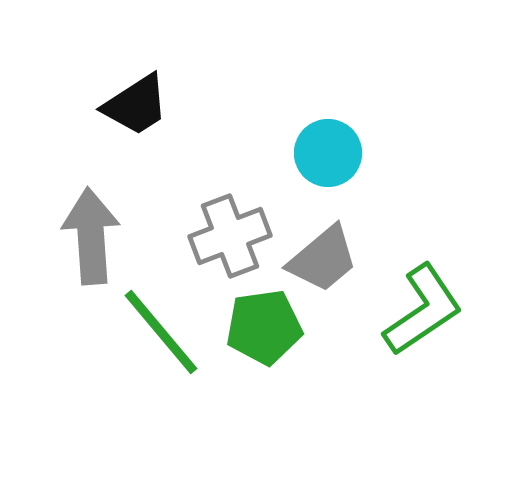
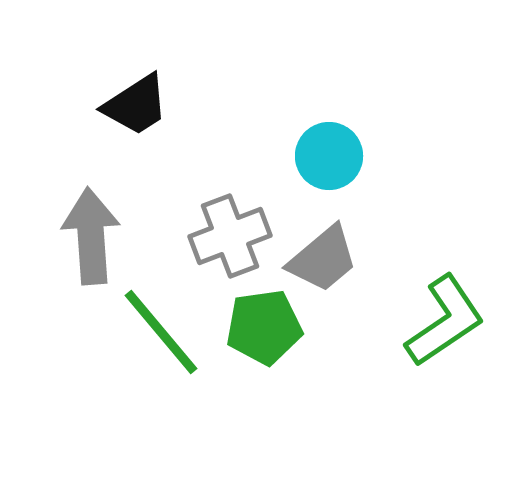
cyan circle: moved 1 px right, 3 px down
green L-shape: moved 22 px right, 11 px down
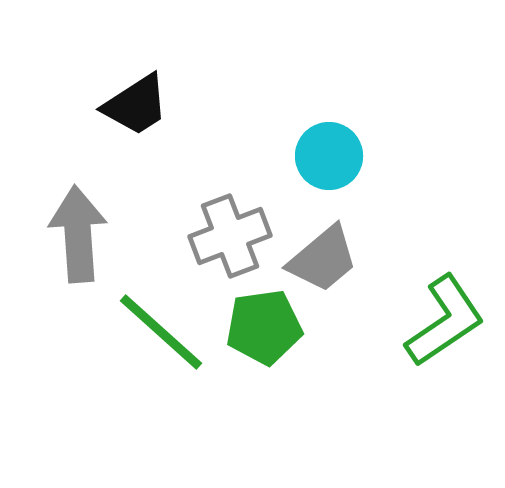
gray arrow: moved 13 px left, 2 px up
green line: rotated 8 degrees counterclockwise
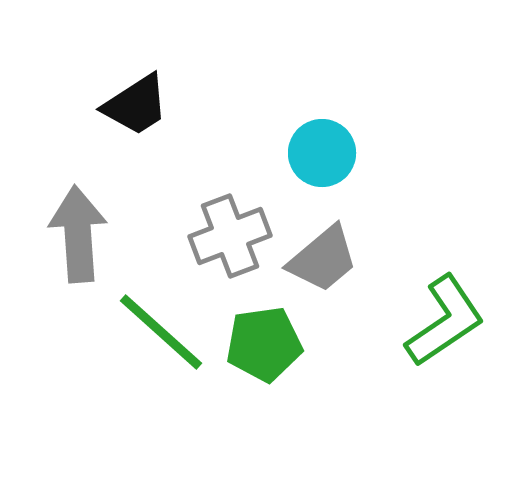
cyan circle: moved 7 px left, 3 px up
green pentagon: moved 17 px down
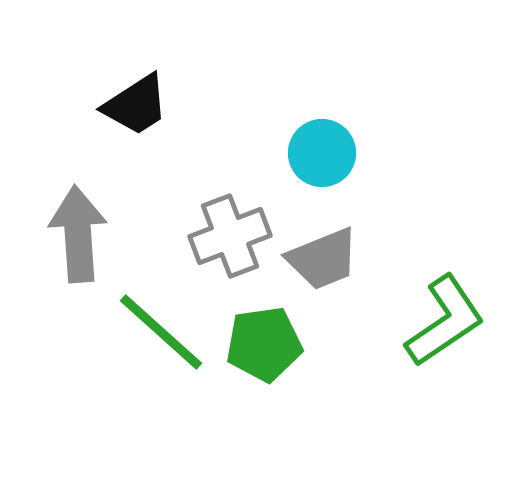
gray trapezoid: rotated 18 degrees clockwise
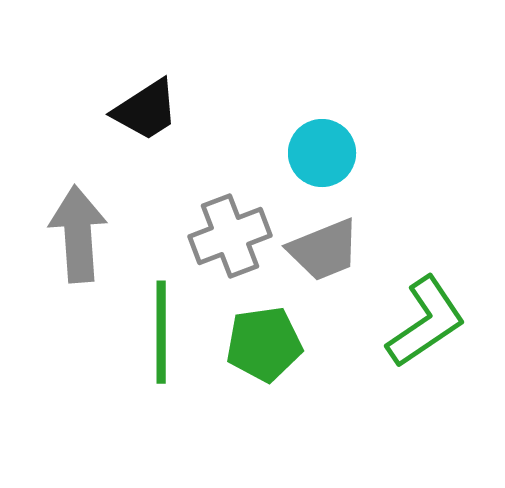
black trapezoid: moved 10 px right, 5 px down
gray trapezoid: moved 1 px right, 9 px up
green L-shape: moved 19 px left, 1 px down
green line: rotated 48 degrees clockwise
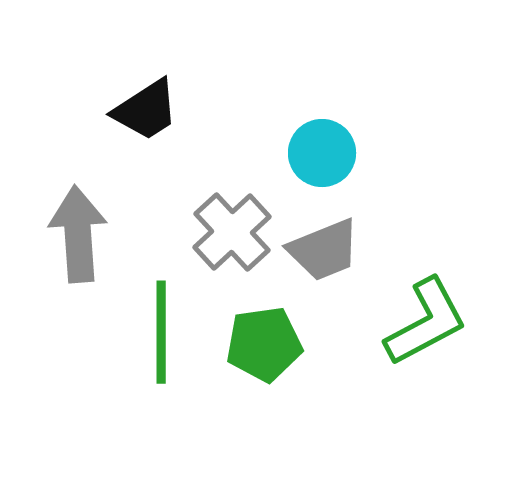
gray cross: moved 2 px right, 4 px up; rotated 22 degrees counterclockwise
green L-shape: rotated 6 degrees clockwise
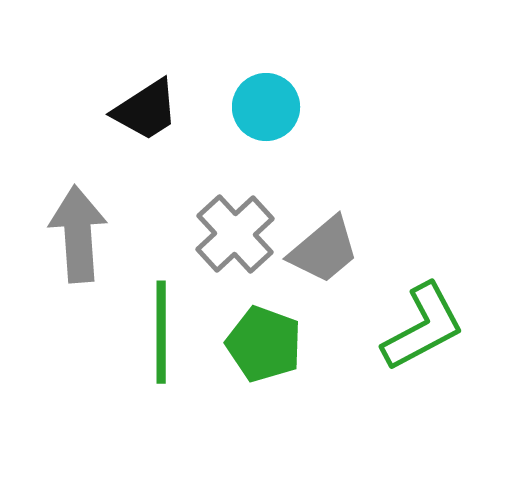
cyan circle: moved 56 px left, 46 px up
gray cross: moved 3 px right, 2 px down
gray trapezoid: rotated 18 degrees counterclockwise
green L-shape: moved 3 px left, 5 px down
green pentagon: rotated 28 degrees clockwise
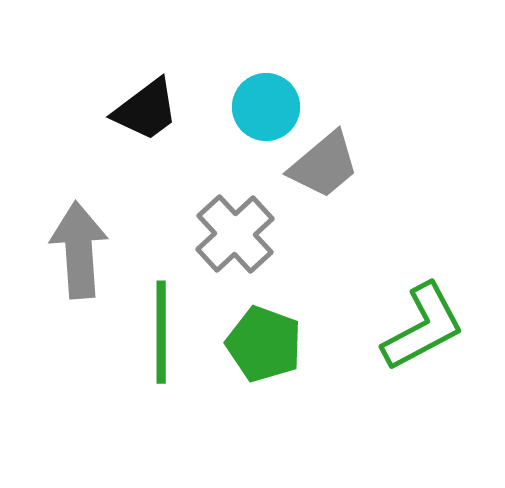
black trapezoid: rotated 4 degrees counterclockwise
gray arrow: moved 1 px right, 16 px down
gray trapezoid: moved 85 px up
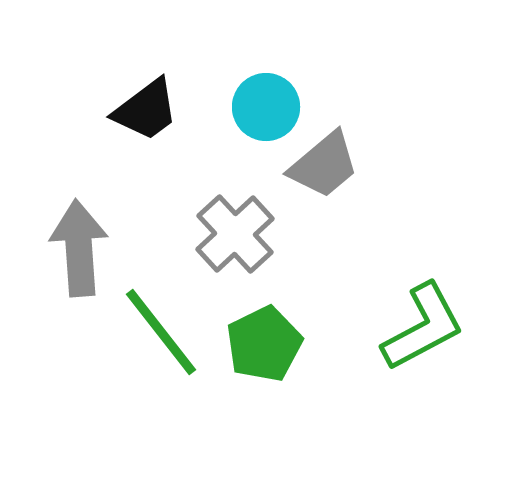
gray arrow: moved 2 px up
green line: rotated 38 degrees counterclockwise
green pentagon: rotated 26 degrees clockwise
